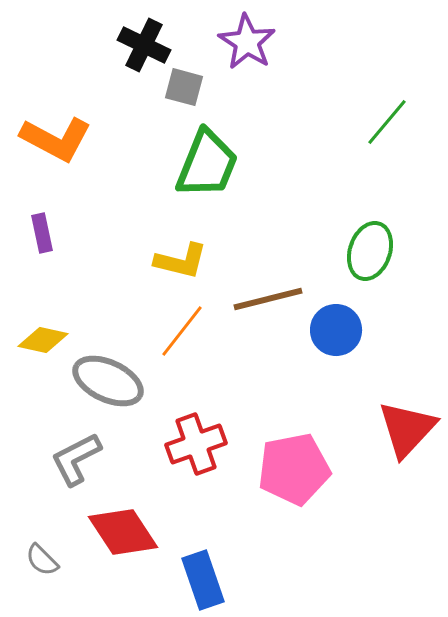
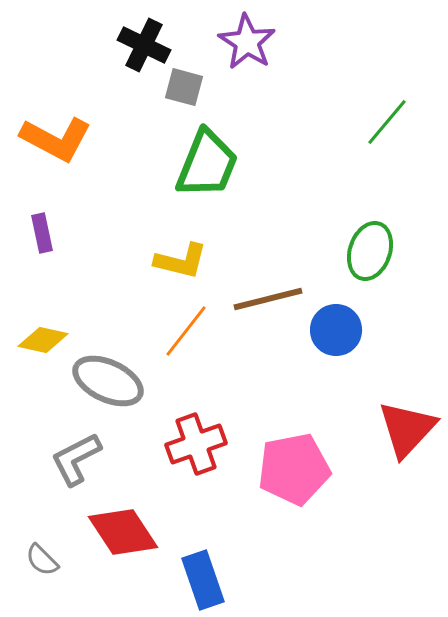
orange line: moved 4 px right
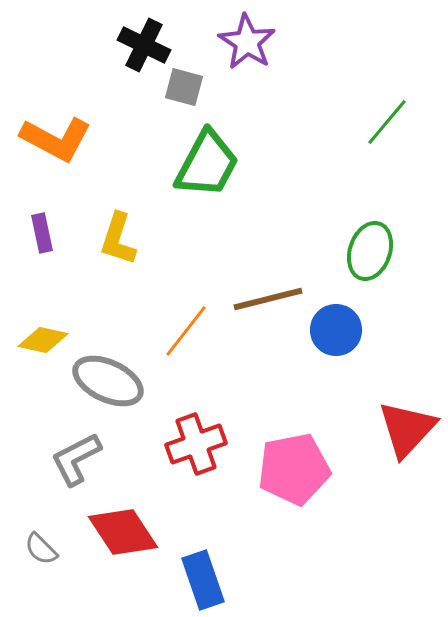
green trapezoid: rotated 6 degrees clockwise
yellow L-shape: moved 63 px left, 22 px up; rotated 94 degrees clockwise
gray semicircle: moved 1 px left, 11 px up
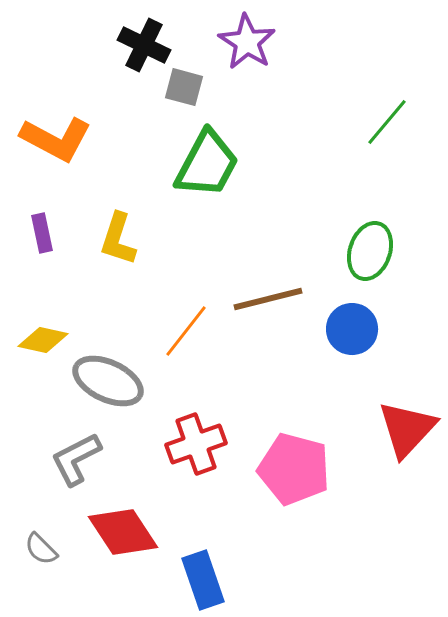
blue circle: moved 16 px right, 1 px up
pink pentagon: rotated 26 degrees clockwise
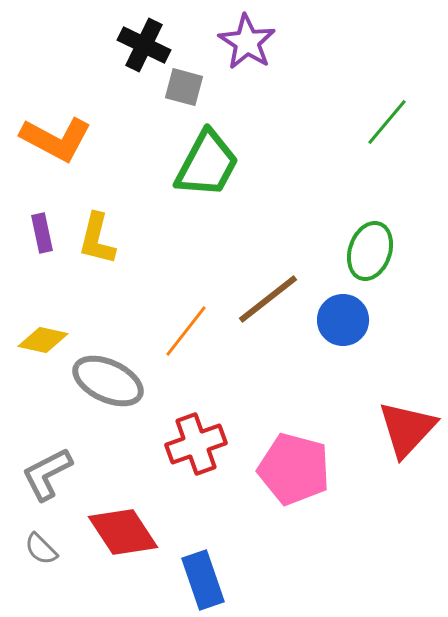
yellow L-shape: moved 21 px left; rotated 4 degrees counterclockwise
brown line: rotated 24 degrees counterclockwise
blue circle: moved 9 px left, 9 px up
gray L-shape: moved 29 px left, 15 px down
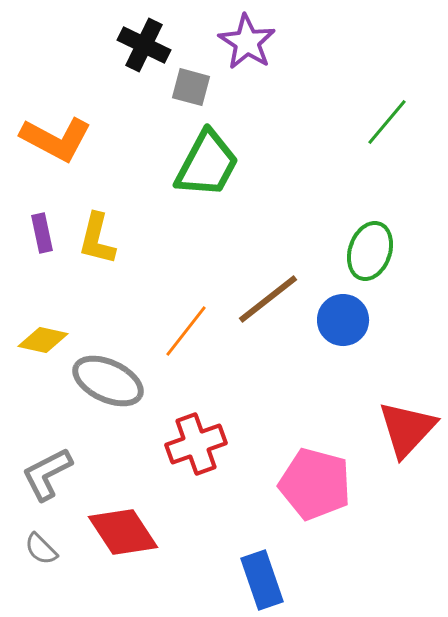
gray square: moved 7 px right
pink pentagon: moved 21 px right, 15 px down
blue rectangle: moved 59 px right
